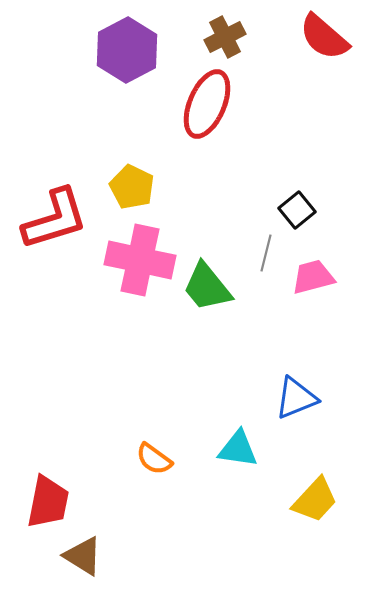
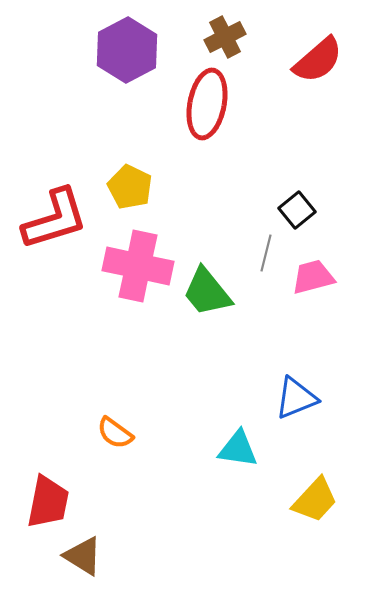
red semicircle: moved 6 px left, 23 px down; rotated 82 degrees counterclockwise
red ellipse: rotated 12 degrees counterclockwise
yellow pentagon: moved 2 px left
pink cross: moved 2 px left, 6 px down
green trapezoid: moved 5 px down
orange semicircle: moved 39 px left, 26 px up
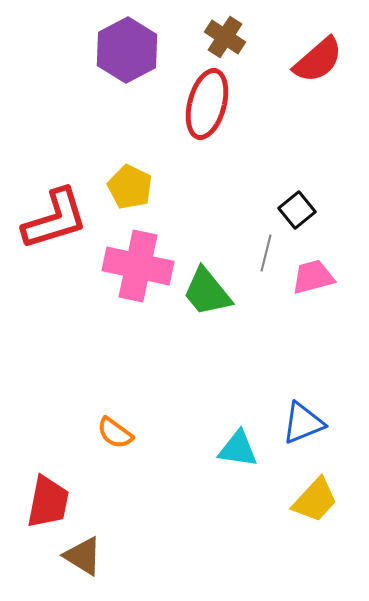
brown cross: rotated 30 degrees counterclockwise
red ellipse: rotated 4 degrees clockwise
blue triangle: moved 7 px right, 25 px down
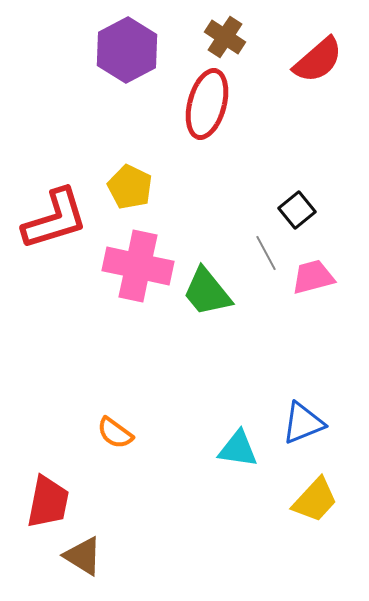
gray line: rotated 42 degrees counterclockwise
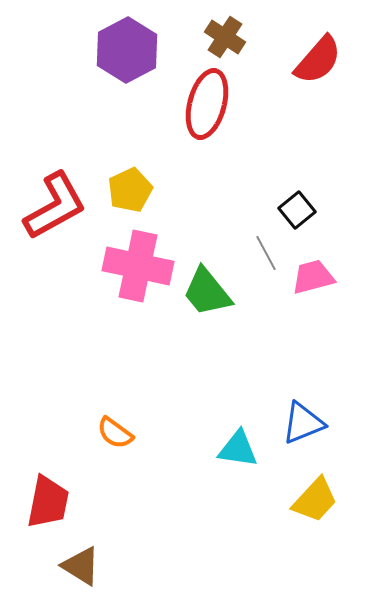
red semicircle: rotated 8 degrees counterclockwise
yellow pentagon: moved 3 px down; rotated 21 degrees clockwise
red L-shape: moved 13 px up; rotated 12 degrees counterclockwise
brown triangle: moved 2 px left, 10 px down
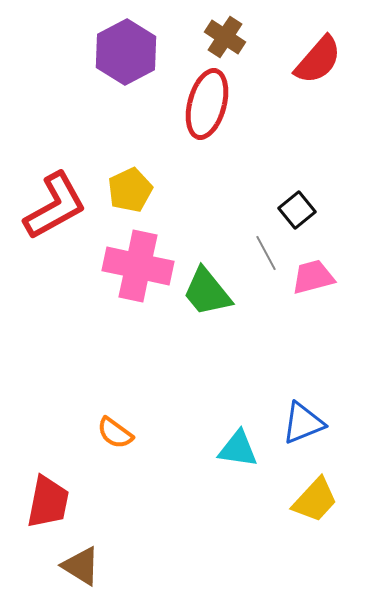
purple hexagon: moved 1 px left, 2 px down
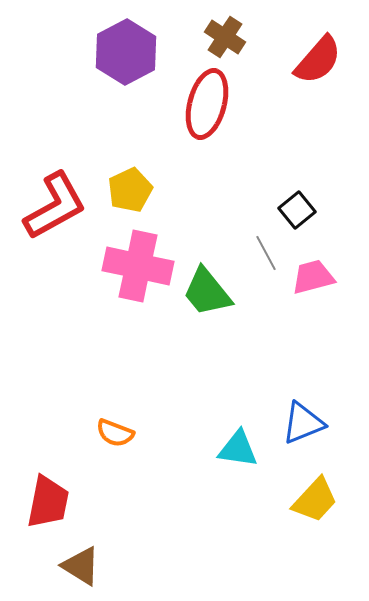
orange semicircle: rotated 15 degrees counterclockwise
